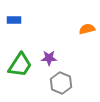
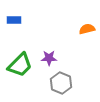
green trapezoid: rotated 12 degrees clockwise
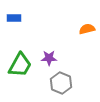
blue rectangle: moved 2 px up
green trapezoid: rotated 16 degrees counterclockwise
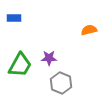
orange semicircle: moved 2 px right, 1 px down
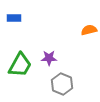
gray hexagon: moved 1 px right, 1 px down
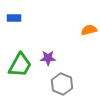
purple star: moved 1 px left
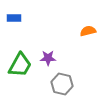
orange semicircle: moved 1 px left, 1 px down
gray hexagon: rotated 10 degrees counterclockwise
